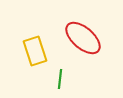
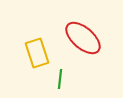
yellow rectangle: moved 2 px right, 2 px down
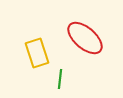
red ellipse: moved 2 px right
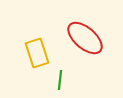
green line: moved 1 px down
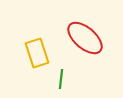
green line: moved 1 px right, 1 px up
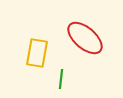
yellow rectangle: rotated 28 degrees clockwise
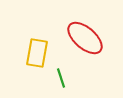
green line: moved 1 px up; rotated 24 degrees counterclockwise
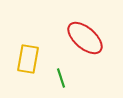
yellow rectangle: moved 9 px left, 6 px down
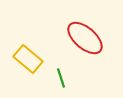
yellow rectangle: rotated 60 degrees counterclockwise
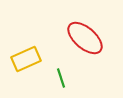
yellow rectangle: moved 2 px left; rotated 64 degrees counterclockwise
